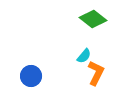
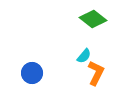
blue circle: moved 1 px right, 3 px up
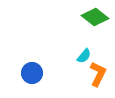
green diamond: moved 2 px right, 2 px up
orange L-shape: moved 2 px right, 1 px down
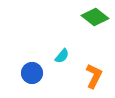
cyan semicircle: moved 22 px left
orange L-shape: moved 4 px left, 2 px down
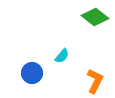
orange L-shape: moved 1 px right, 5 px down
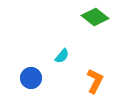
blue circle: moved 1 px left, 5 px down
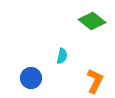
green diamond: moved 3 px left, 4 px down
cyan semicircle: rotated 28 degrees counterclockwise
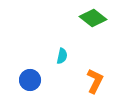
green diamond: moved 1 px right, 3 px up
blue circle: moved 1 px left, 2 px down
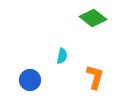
orange L-shape: moved 4 px up; rotated 10 degrees counterclockwise
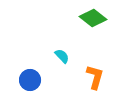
cyan semicircle: rotated 56 degrees counterclockwise
